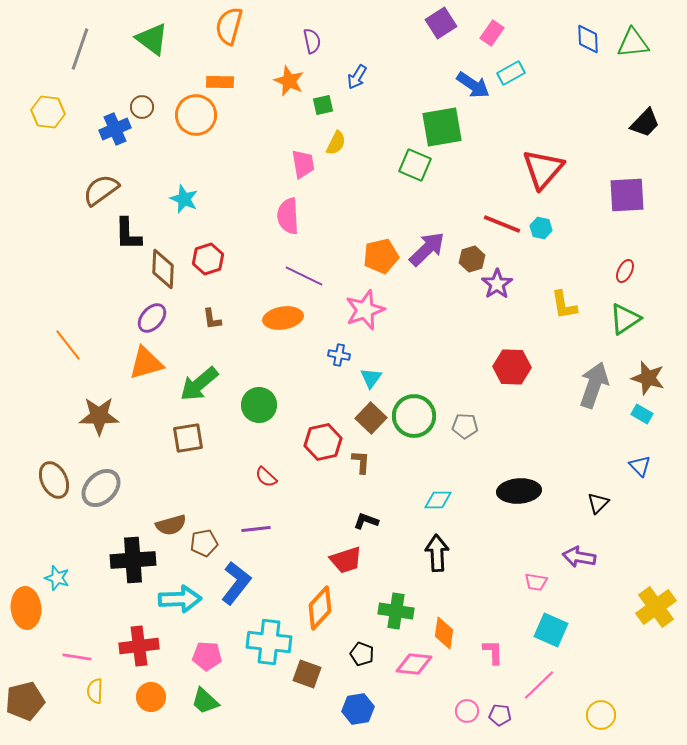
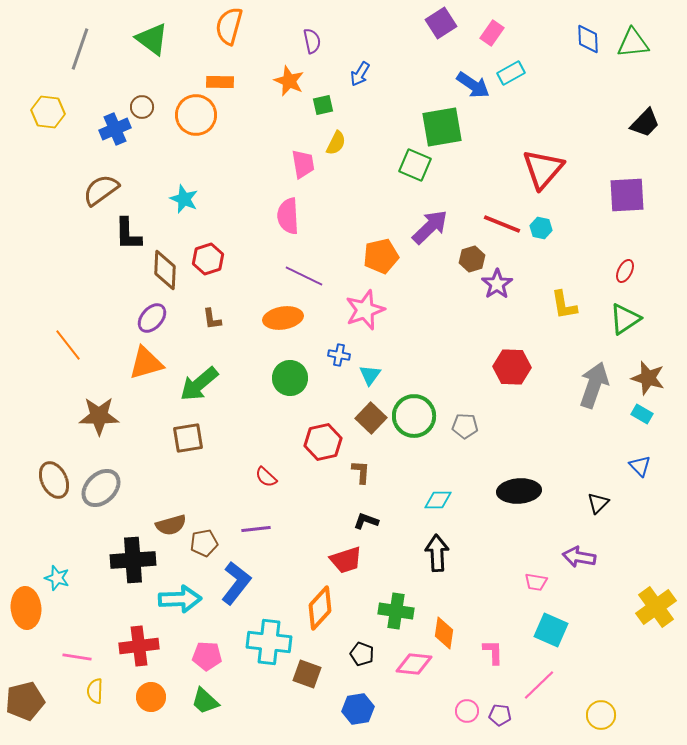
blue arrow at (357, 77): moved 3 px right, 3 px up
purple arrow at (427, 249): moved 3 px right, 22 px up
brown diamond at (163, 269): moved 2 px right, 1 px down
cyan triangle at (371, 378): moved 1 px left, 3 px up
green circle at (259, 405): moved 31 px right, 27 px up
brown L-shape at (361, 462): moved 10 px down
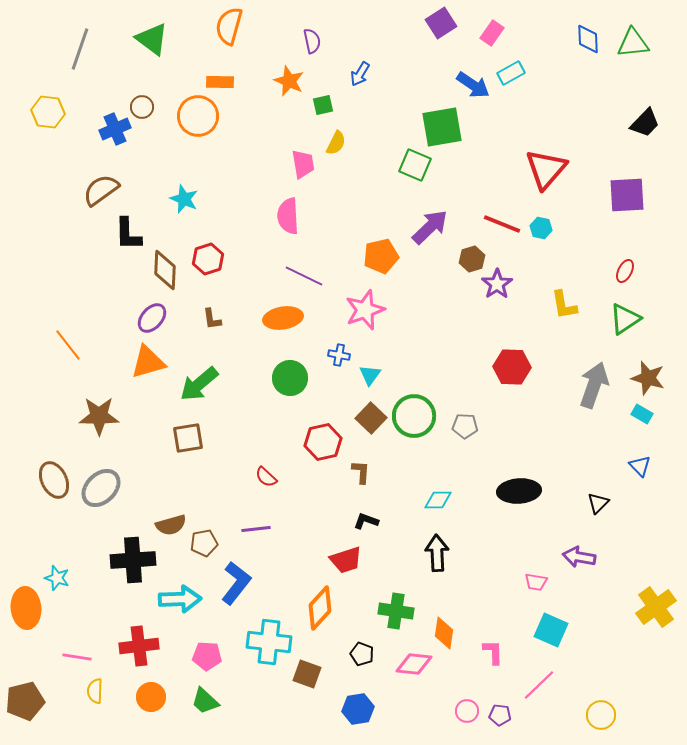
orange circle at (196, 115): moved 2 px right, 1 px down
red triangle at (543, 169): moved 3 px right
orange triangle at (146, 363): moved 2 px right, 1 px up
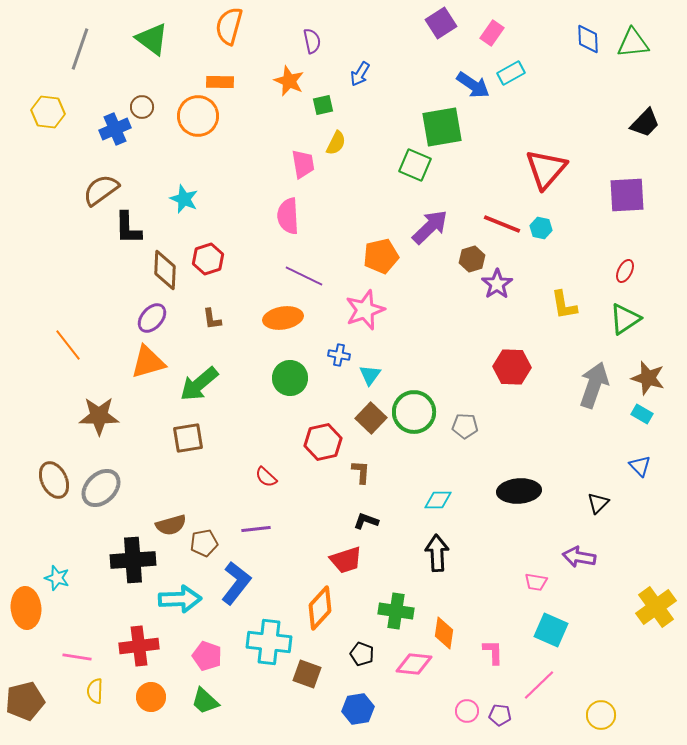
black L-shape at (128, 234): moved 6 px up
green circle at (414, 416): moved 4 px up
pink pentagon at (207, 656): rotated 16 degrees clockwise
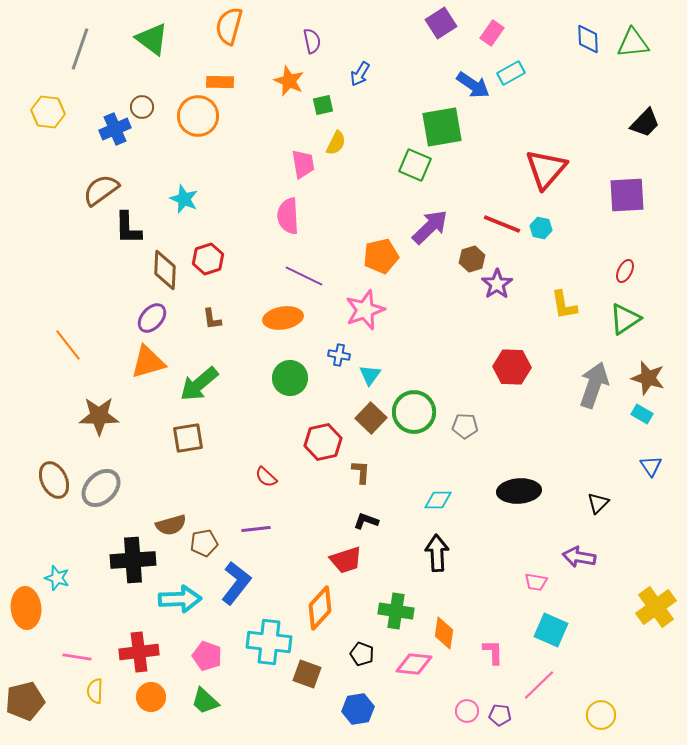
blue triangle at (640, 466): moved 11 px right; rotated 10 degrees clockwise
red cross at (139, 646): moved 6 px down
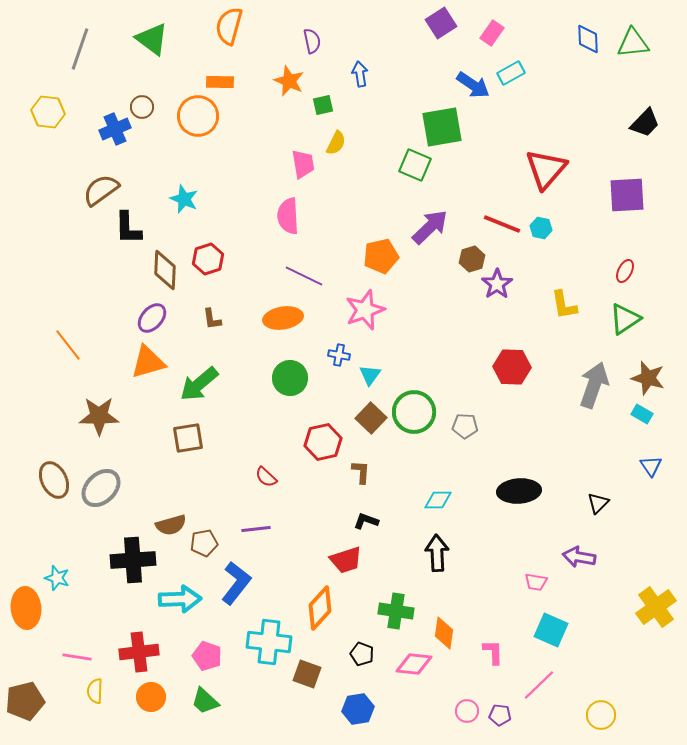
blue arrow at (360, 74): rotated 140 degrees clockwise
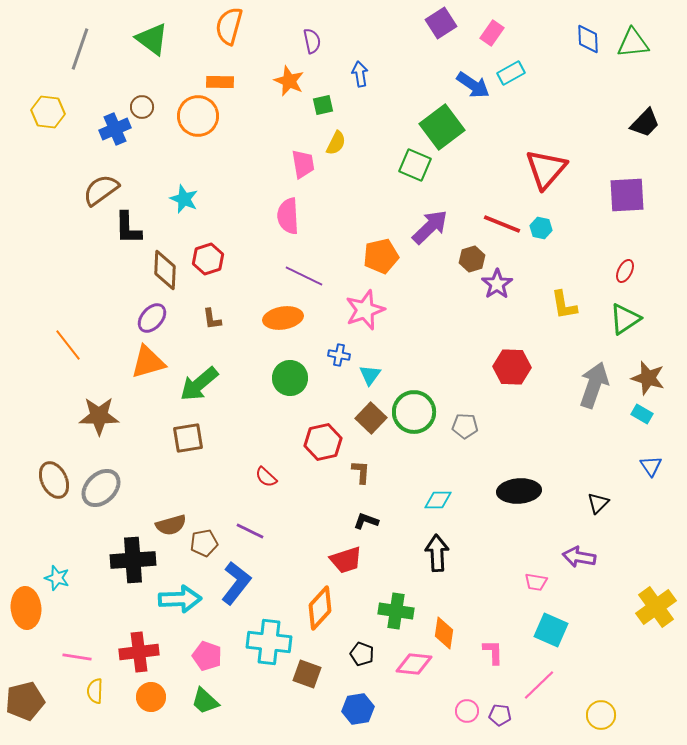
green square at (442, 127): rotated 27 degrees counterclockwise
purple line at (256, 529): moved 6 px left, 2 px down; rotated 32 degrees clockwise
